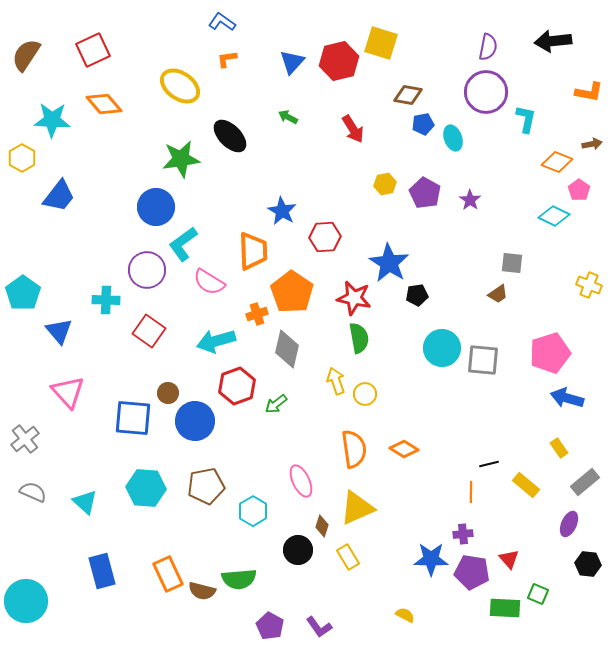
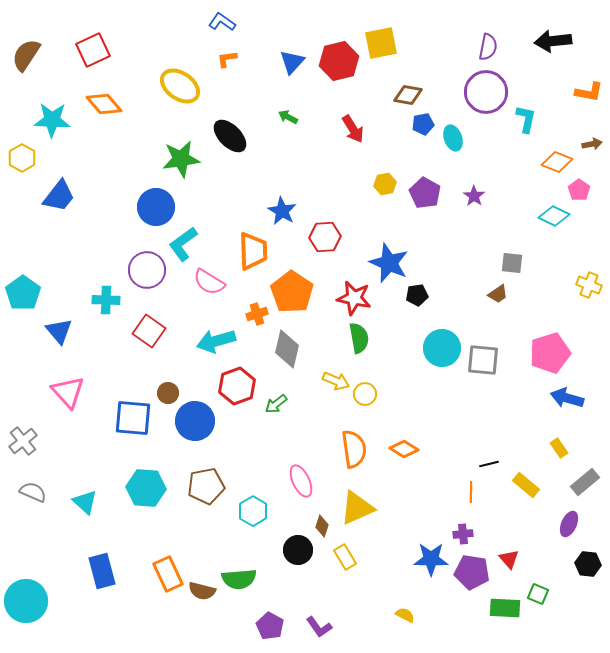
yellow square at (381, 43): rotated 28 degrees counterclockwise
purple star at (470, 200): moved 4 px right, 4 px up
blue star at (389, 263): rotated 9 degrees counterclockwise
yellow arrow at (336, 381): rotated 132 degrees clockwise
gray cross at (25, 439): moved 2 px left, 2 px down
yellow rectangle at (348, 557): moved 3 px left
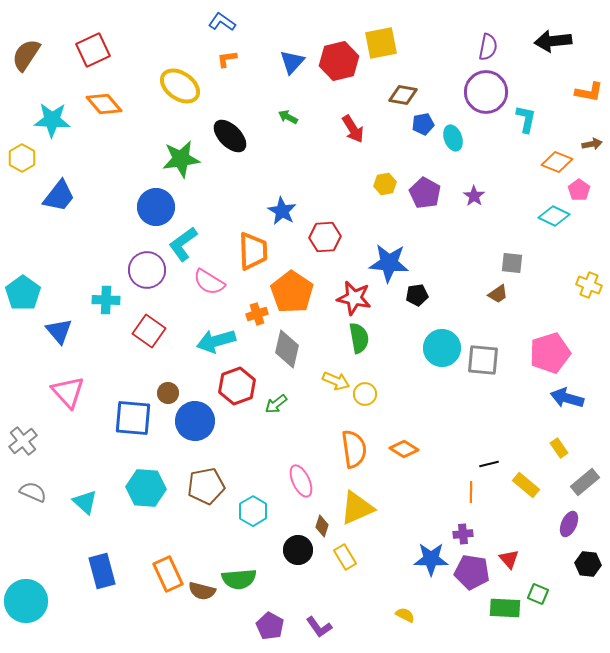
brown diamond at (408, 95): moved 5 px left
blue star at (389, 263): rotated 18 degrees counterclockwise
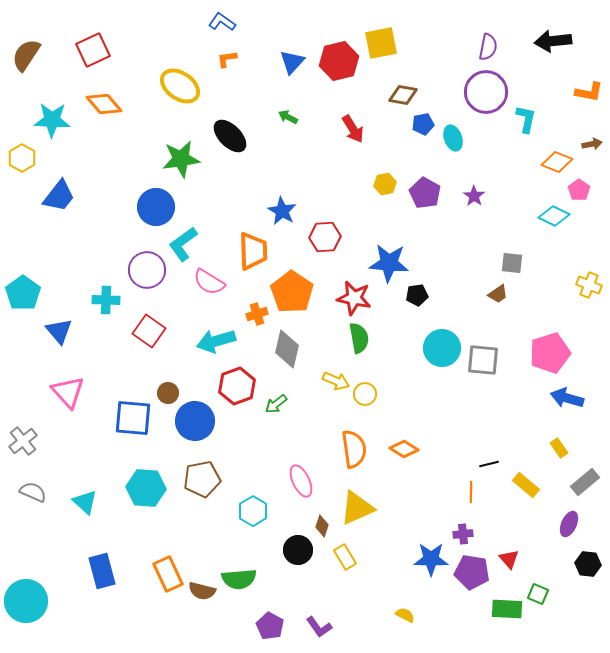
brown pentagon at (206, 486): moved 4 px left, 7 px up
green rectangle at (505, 608): moved 2 px right, 1 px down
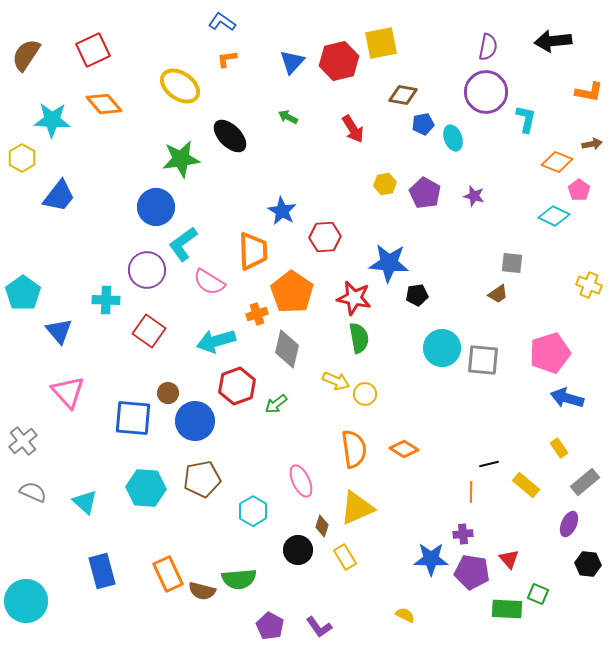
purple star at (474, 196): rotated 20 degrees counterclockwise
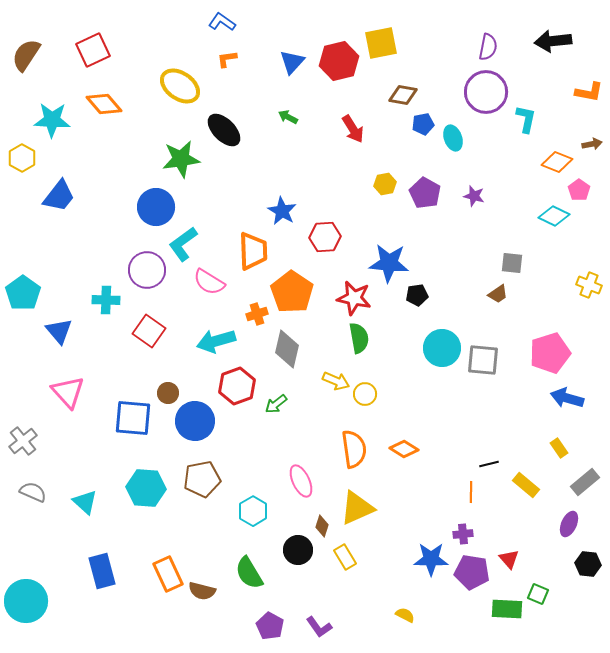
black ellipse at (230, 136): moved 6 px left, 6 px up
green semicircle at (239, 579): moved 10 px right, 6 px up; rotated 64 degrees clockwise
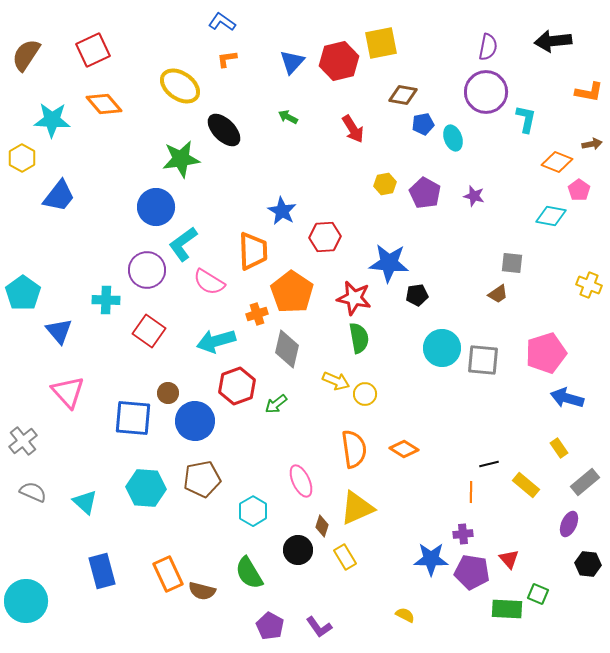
cyan diamond at (554, 216): moved 3 px left; rotated 16 degrees counterclockwise
pink pentagon at (550, 353): moved 4 px left
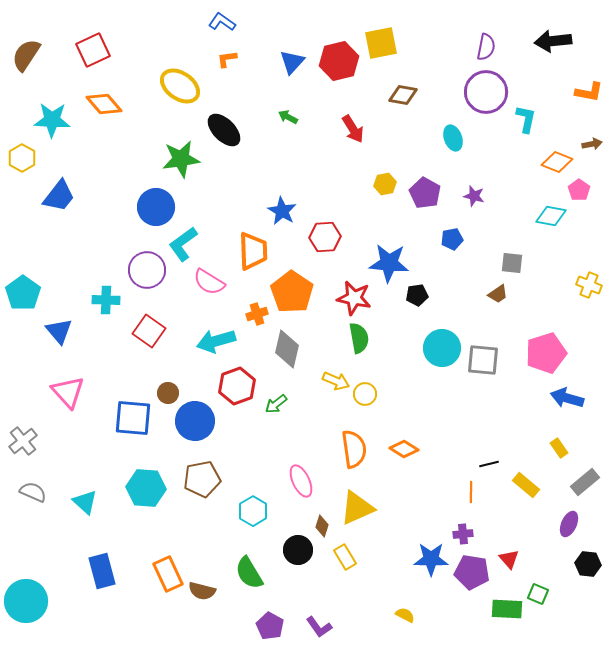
purple semicircle at (488, 47): moved 2 px left
blue pentagon at (423, 124): moved 29 px right, 115 px down
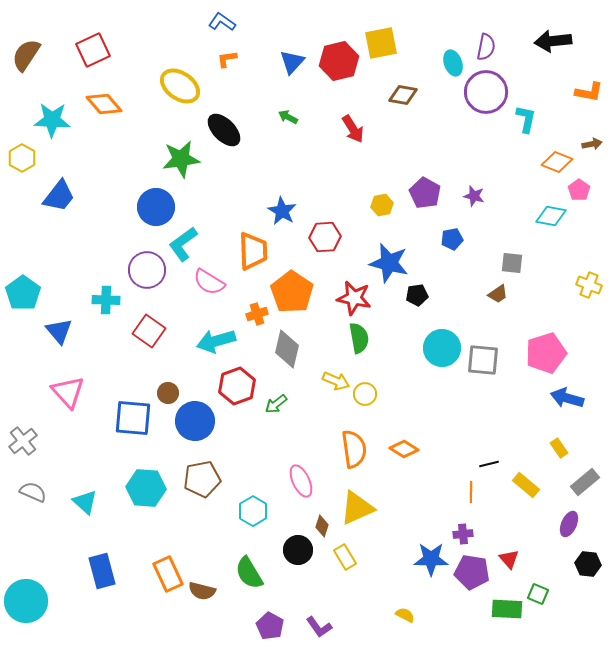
cyan ellipse at (453, 138): moved 75 px up
yellow hexagon at (385, 184): moved 3 px left, 21 px down
blue star at (389, 263): rotated 9 degrees clockwise
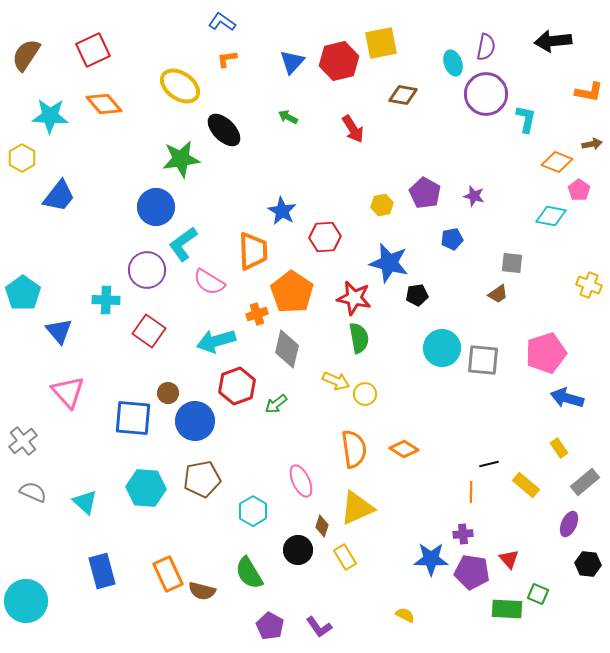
purple circle at (486, 92): moved 2 px down
cyan star at (52, 120): moved 2 px left, 4 px up
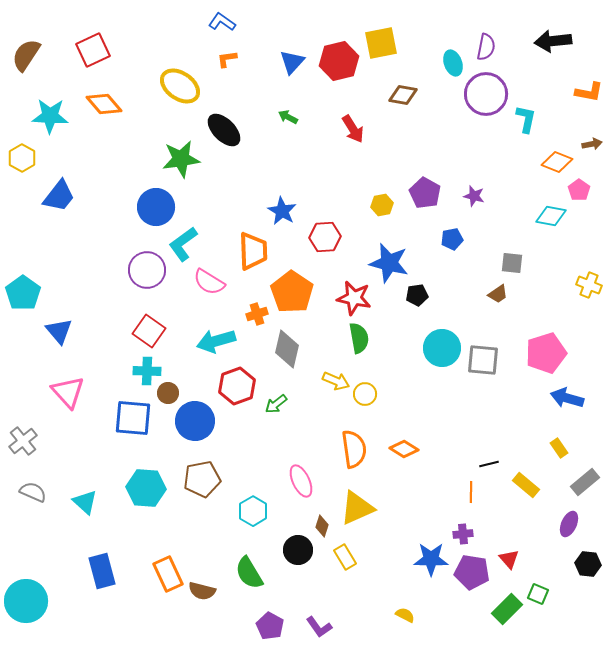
cyan cross at (106, 300): moved 41 px right, 71 px down
green rectangle at (507, 609): rotated 48 degrees counterclockwise
